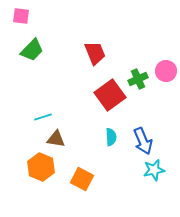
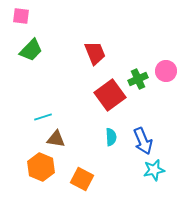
green trapezoid: moved 1 px left
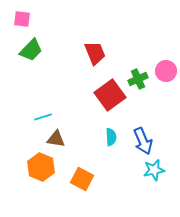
pink square: moved 1 px right, 3 px down
